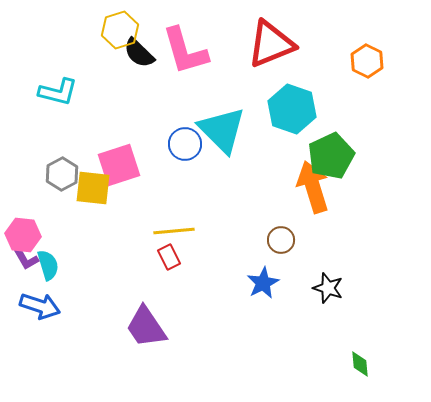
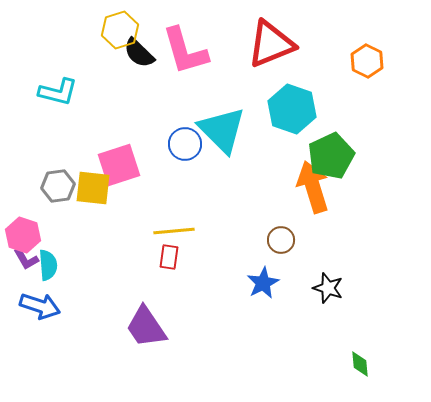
gray hexagon: moved 4 px left, 12 px down; rotated 20 degrees clockwise
pink hexagon: rotated 12 degrees clockwise
red rectangle: rotated 35 degrees clockwise
cyan semicircle: rotated 12 degrees clockwise
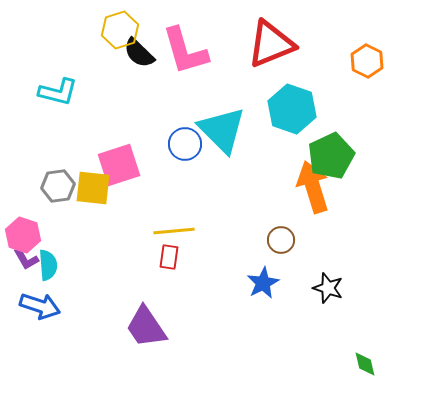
green diamond: moved 5 px right; rotated 8 degrees counterclockwise
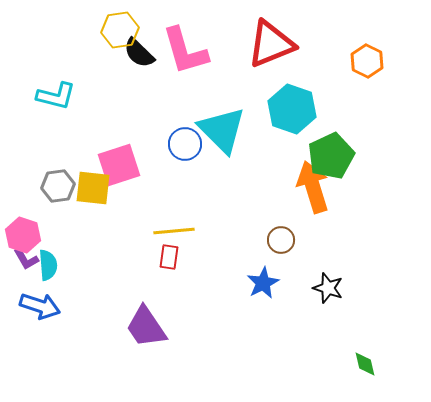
yellow hexagon: rotated 9 degrees clockwise
cyan L-shape: moved 2 px left, 4 px down
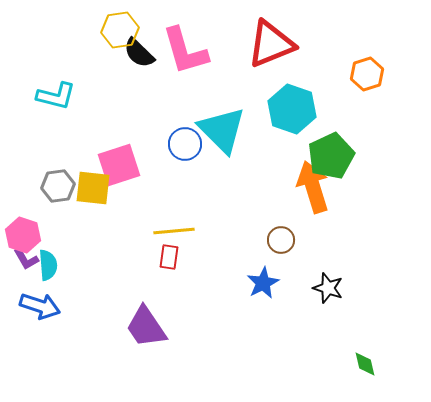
orange hexagon: moved 13 px down; rotated 16 degrees clockwise
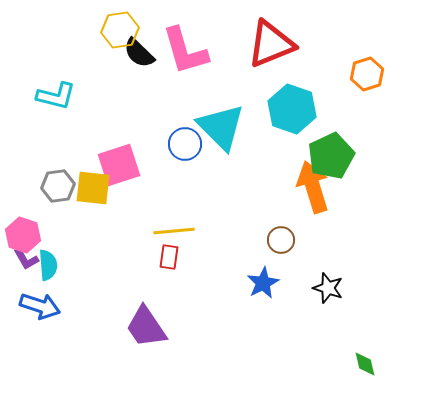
cyan triangle: moved 1 px left, 3 px up
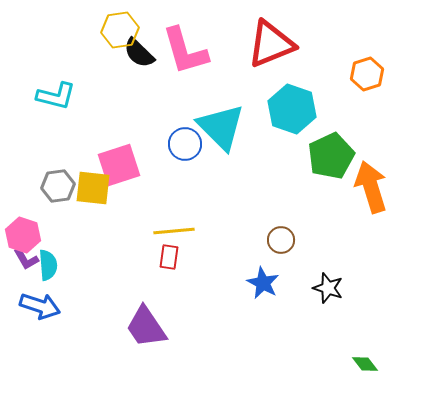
orange arrow: moved 58 px right
blue star: rotated 16 degrees counterclockwise
green diamond: rotated 24 degrees counterclockwise
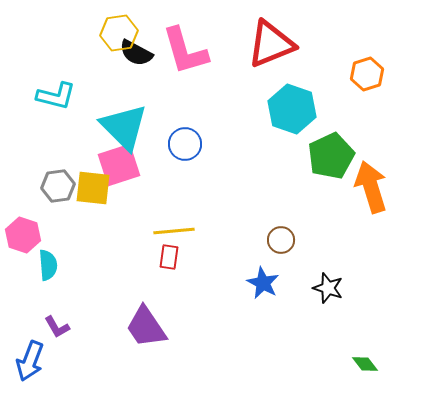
yellow hexagon: moved 1 px left, 3 px down
black semicircle: moved 3 px left; rotated 16 degrees counterclockwise
cyan triangle: moved 97 px left
purple L-shape: moved 31 px right, 68 px down
blue arrow: moved 10 px left, 55 px down; rotated 93 degrees clockwise
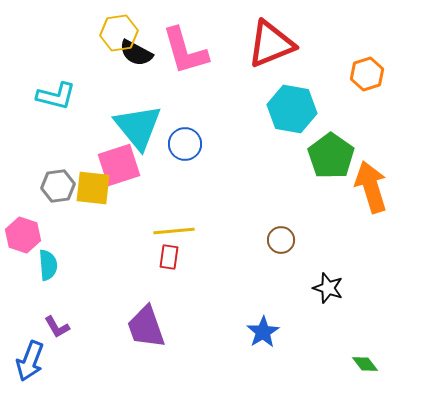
cyan hexagon: rotated 9 degrees counterclockwise
cyan triangle: moved 14 px right; rotated 6 degrees clockwise
green pentagon: rotated 12 degrees counterclockwise
blue star: moved 49 px down; rotated 12 degrees clockwise
purple trapezoid: rotated 15 degrees clockwise
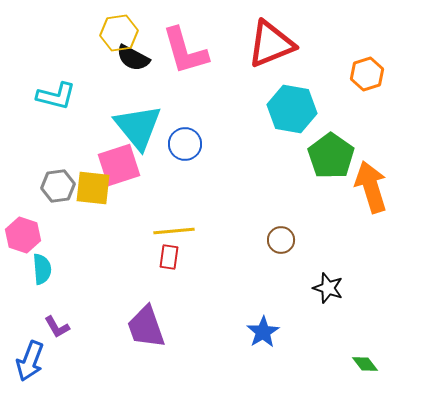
black semicircle: moved 3 px left, 5 px down
cyan semicircle: moved 6 px left, 4 px down
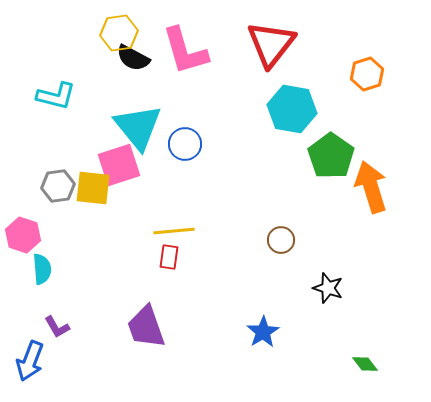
red triangle: rotated 30 degrees counterclockwise
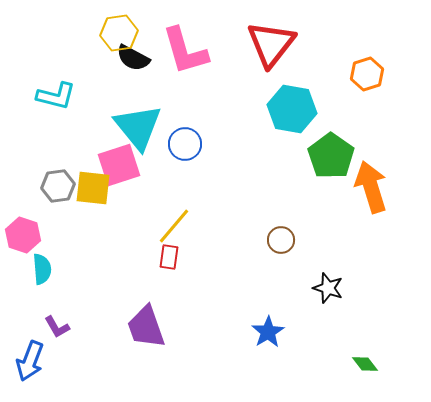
yellow line: moved 5 px up; rotated 45 degrees counterclockwise
blue star: moved 5 px right
